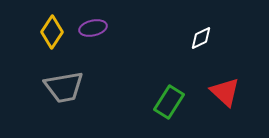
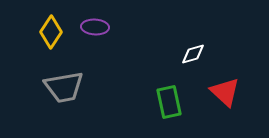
purple ellipse: moved 2 px right, 1 px up; rotated 16 degrees clockwise
yellow diamond: moved 1 px left
white diamond: moved 8 px left, 16 px down; rotated 10 degrees clockwise
green rectangle: rotated 44 degrees counterclockwise
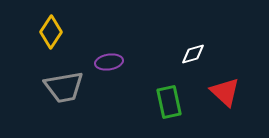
purple ellipse: moved 14 px right, 35 px down; rotated 12 degrees counterclockwise
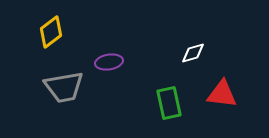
yellow diamond: rotated 20 degrees clockwise
white diamond: moved 1 px up
red triangle: moved 3 px left, 2 px down; rotated 36 degrees counterclockwise
green rectangle: moved 1 px down
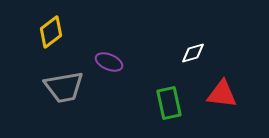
purple ellipse: rotated 32 degrees clockwise
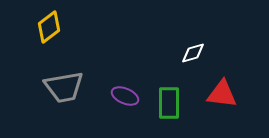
yellow diamond: moved 2 px left, 5 px up
purple ellipse: moved 16 px right, 34 px down
green rectangle: rotated 12 degrees clockwise
